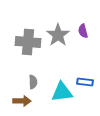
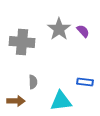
purple semicircle: rotated 152 degrees clockwise
gray star: moved 1 px right, 6 px up
gray cross: moved 6 px left
cyan triangle: moved 1 px left, 9 px down
brown arrow: moved 6 px left
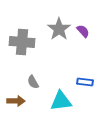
gray semicircle: rotated 152 degrees clockwise
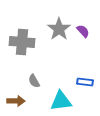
gray semicircle: moved 1 px right, 1 px up
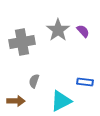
gray star: moved 1 px left, 1 px down
gray cross: rotated 15 degrees counterclockwise
gray semicircle: rotated 48 degrees clockwise
cyan triangle: rotated 20 degrees counterclockwise
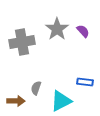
gray star: moved 1 px left, 1 px up
gray semicircle: moved 2 px right, 7 px down
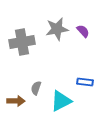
gray star: rotated 25 degrees clockwise
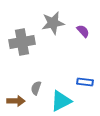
gray star: moved 4 px left, 6 px up
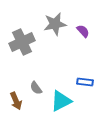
gray star: moved 2 px right, 1 px down
gray cross: rotated 15 degrees counterclockwise
gray semicircle: rotated 56 degrees counterclockwise
brown arrow: rotated 66 degrees clockwise
